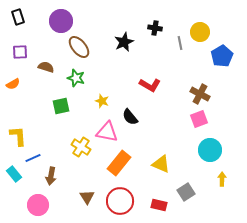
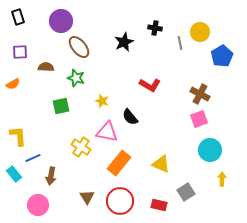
brown semicircle: rotated 14 degrees counterclockwise
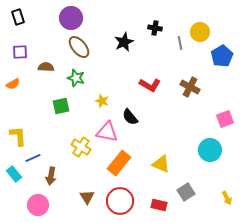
purple circle: moved 10 px right, 3 px up
brown cross: moved 10 px left, 7 px up
pink square: moved 26 px right
yellow arrow: moved 5 px right, 19 px down; rotated 152 degrees clockwise
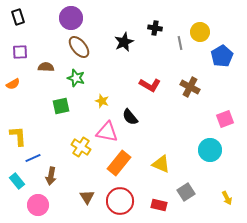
cyan rectangle: moved 3 px right, 7 px down
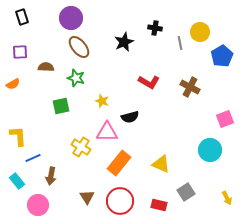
black rectangle: moved 4 px right
red L-shape: moved 1 px left, 3 px up
black semicircle: rotated 66 degrees counterclockwise
pink triangle: rotated 10 degrees counterclockwise
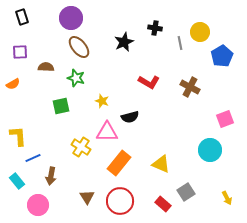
red rectangle: moved 4 px right, 1 px up; rotated 28 degrees clockwise
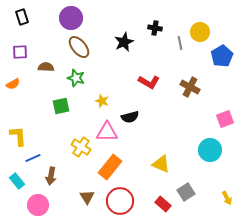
orange rectangle: moved 9 px left, 4 px down
